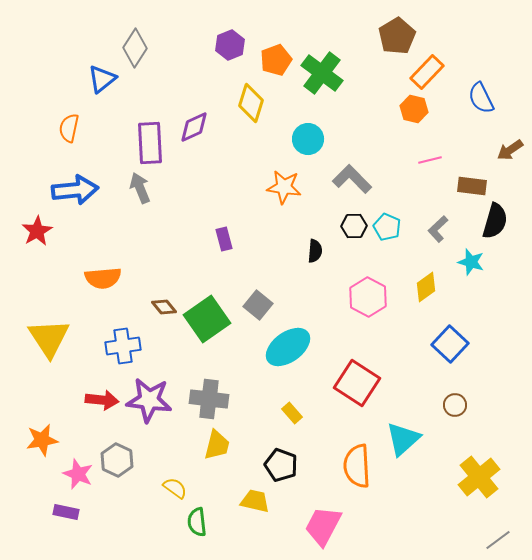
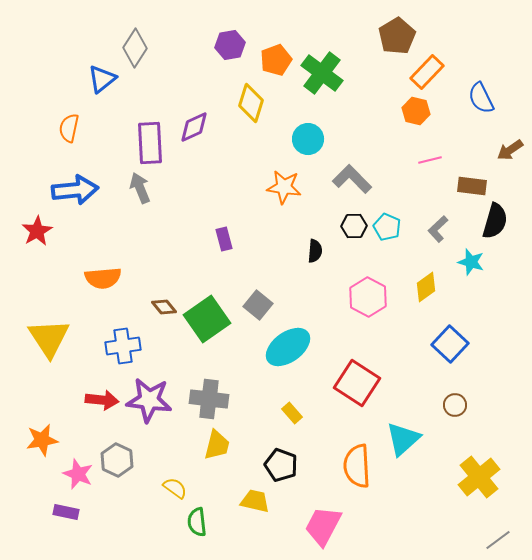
purple hexagon at (230, 45): rotated 12 degrees clockwise
orange hexagon at (414, 109): moved 2 px right, 2 px down
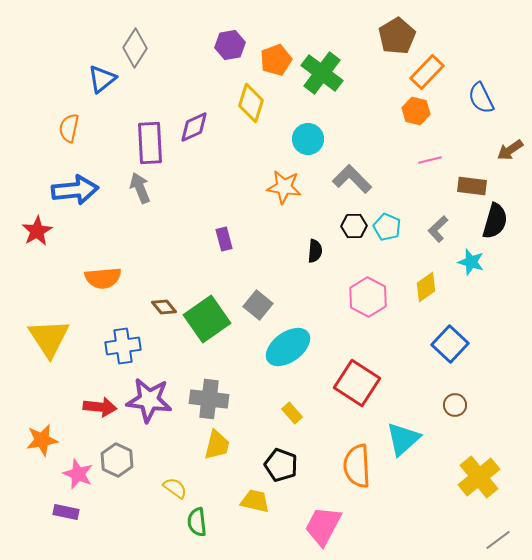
red arrow at (102, 400): moved 2 px left, 7 px down
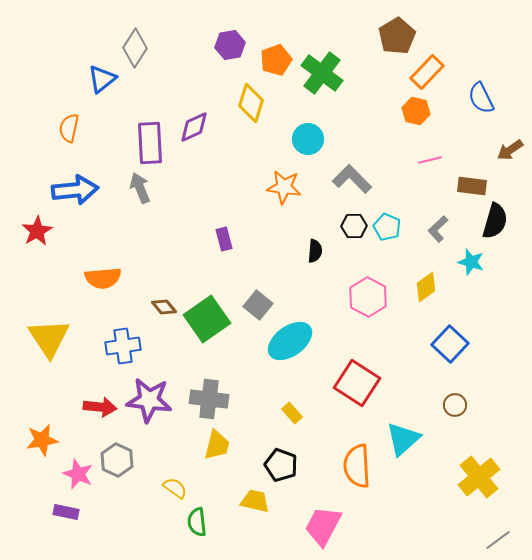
cyan ellipse at (288, 347): moved 2 px right, 6 px up
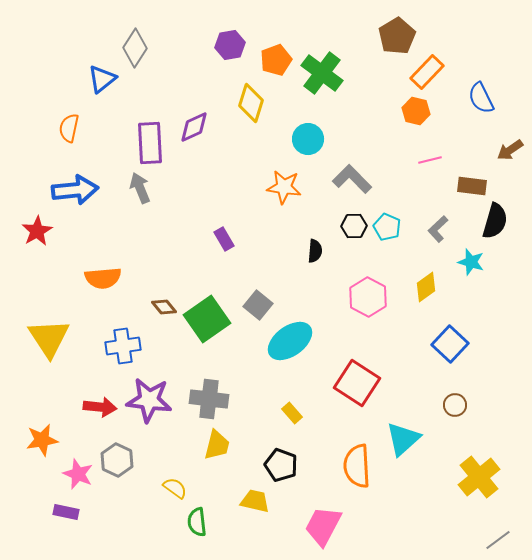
purple rectangle at (224, 239): rotated 15 degrees counterclockwise
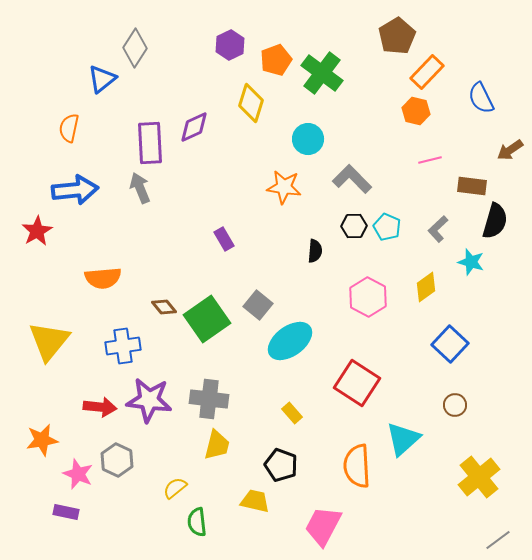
purple hexagon at (230, 45): rotated 16 degrees counterclockwise
yellow triangle at (49, 338): moved 3 px down; rotated 12 degrees clockwise
yellow semicircle at (175, 488): rotated 75 degrees counterclockwise
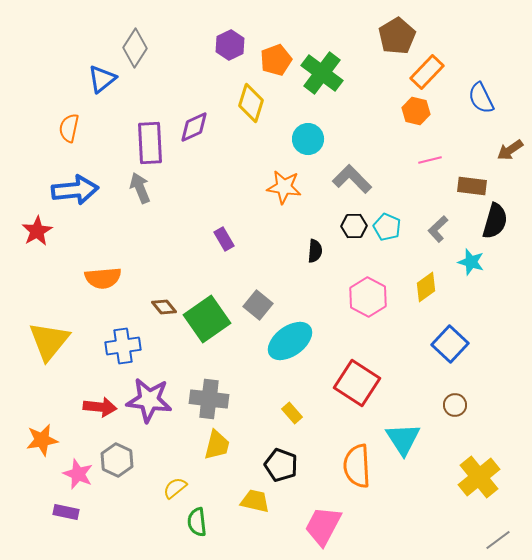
cyan triangle at (403, 439): rotated 21 degrees counterclockwise
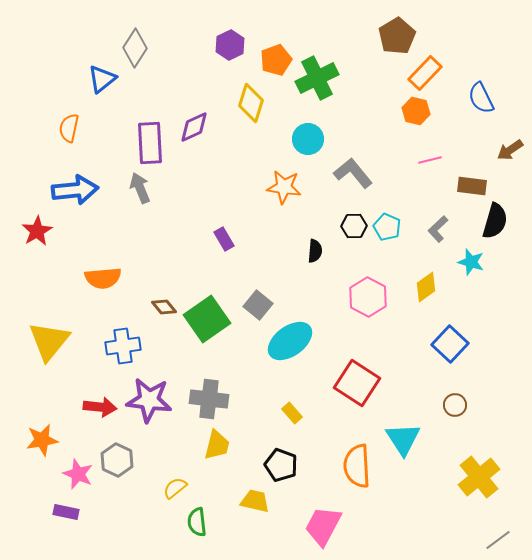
orange rectangle at (427, 72): moved 2 px left, 1 px down
green cross at (322, 73): moved 5 px left, 5 px down; rotated 27 degrees clockwise
gray L-shape at (352, 179): moved 1 px right, 6 px up; rotated 6 degrees clockwise
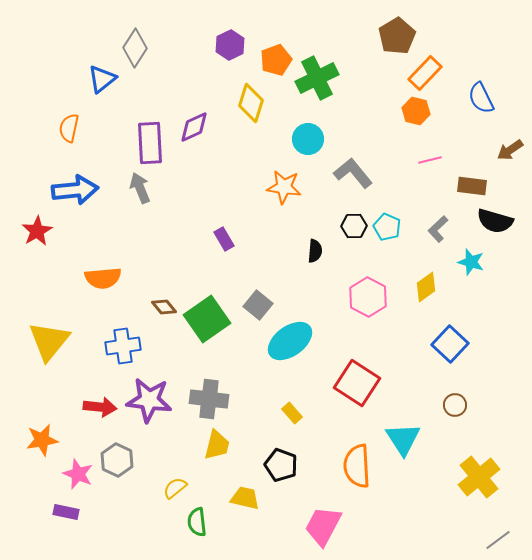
black semicircle at (495, 221): rotated 90 degrees clockwise
yellow trapezoid at (255, 501): moved 10 px left, 3 px up
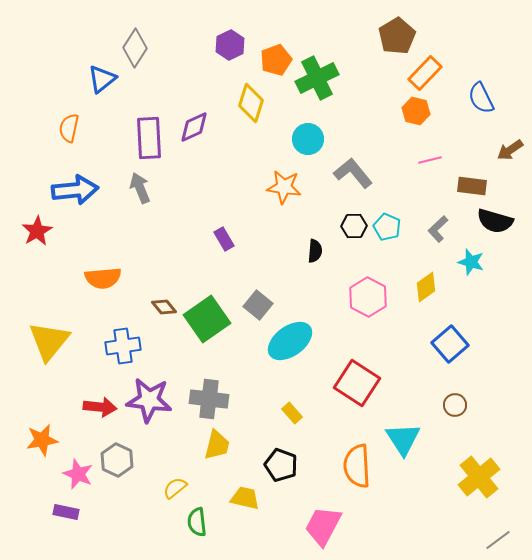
purple rectangle at (150, 143): moved 1 px left, 5 px up
blue square at (450, 344): rotated 6 degrees clockwise
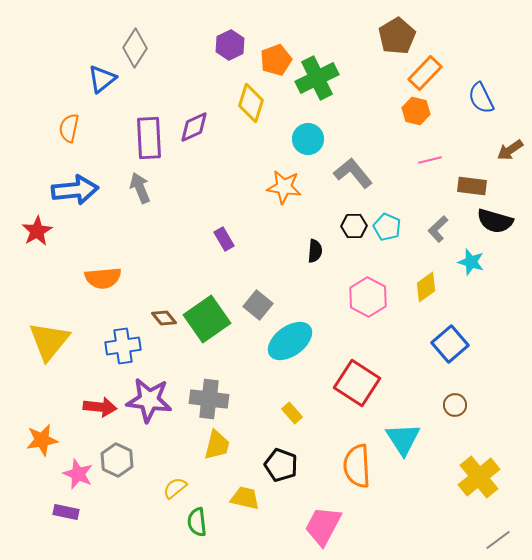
brown diamond at (164, 307): moved 11 px down
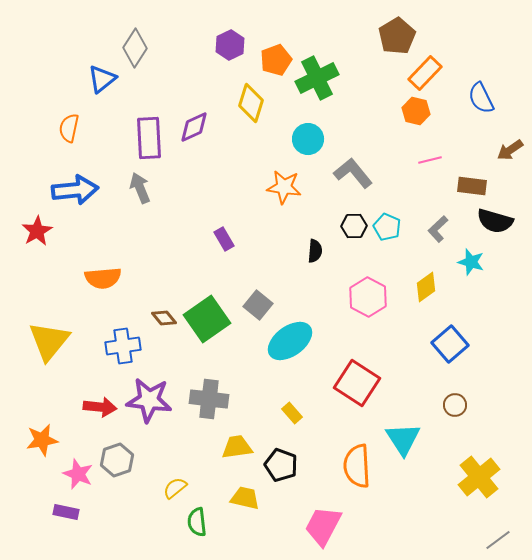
yellow trapezoid at (217, 445): moved 20 px right, 2 px down; rotated 112 degrees counterclockwise
gray hexagon at (117, 460): rotated 16 degrees clockwise
